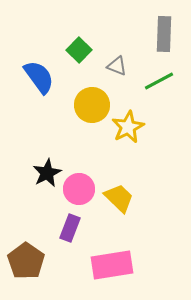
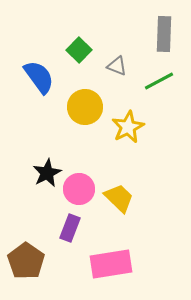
yellow circle: moved 7 px left, 2 px down
pink rectangle: moved 1 px left, 1 px up
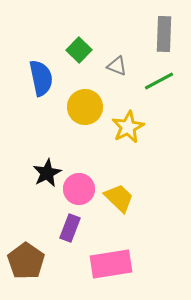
blue semicircle: moved 2 px right, 1 px down; rotated 24 degrees clockwise
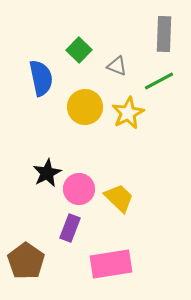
yellow star: moved 14 px up
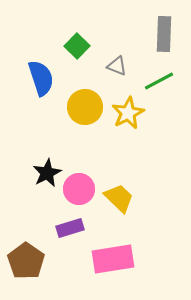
green square: moved 2 px left, 4 px up
blue semicircle: rotated 6 degrees counterclockwise
purple rectangle: rotated 52 degrees clockwise
pink rectangle: moved 2 px right, 5 px up
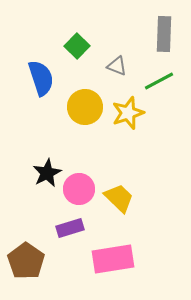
yellow star: rotated 8 degrees clockwise
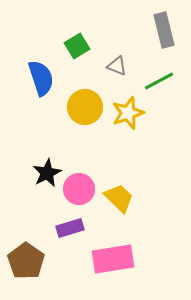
gray rectangle: moved 4 px up; rotated 16 degrees counterclockwise
green square: rotated 15 degrees clockwise
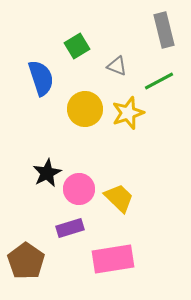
yellow circle: moved 2 px down
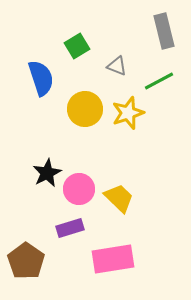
gray rectangle: moved 1 px down
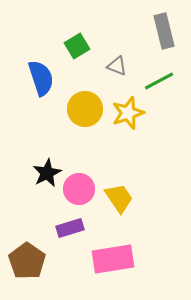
yellow trapezoid: rotated 12 degrees clockwise
brown pentagon: moved 1 px right
